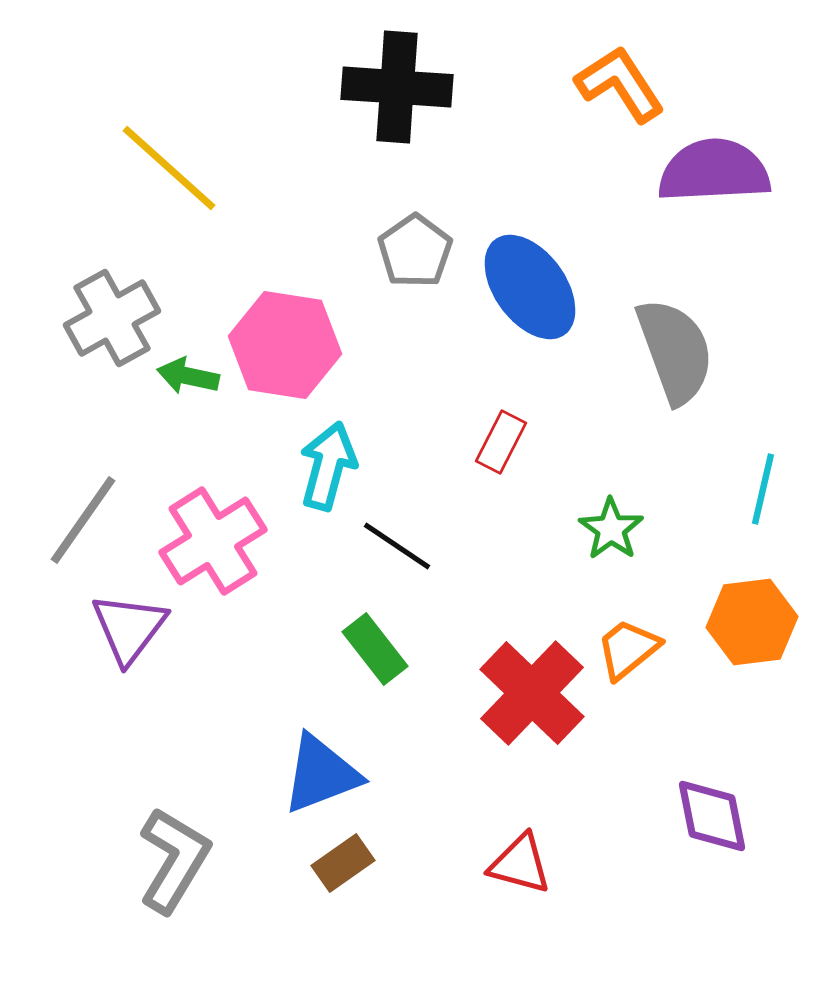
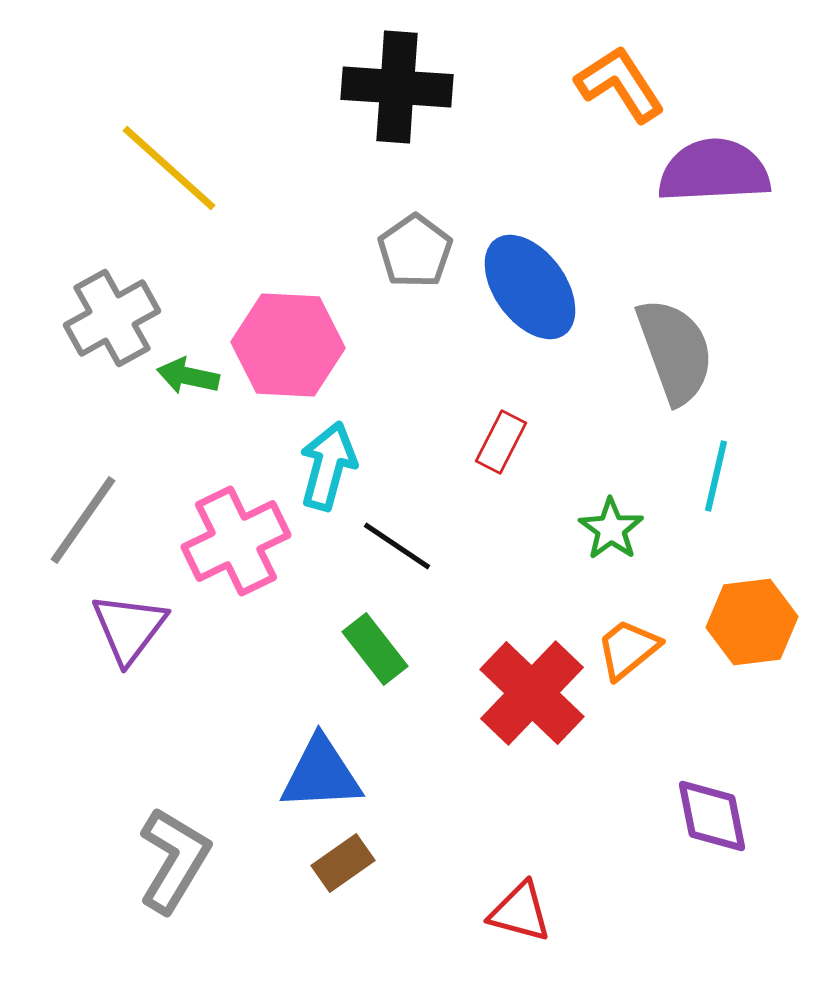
pink hexagon: moved 3 px right; rotated 6 degrees counterclockwise
cyan line: moved 47 px left, 13 px up
pink cross: moved 23 px right; rotated 6 degrees clockwise
blue triangle: rotated 18 degrees clockwise
red triangle: moved 48 px down
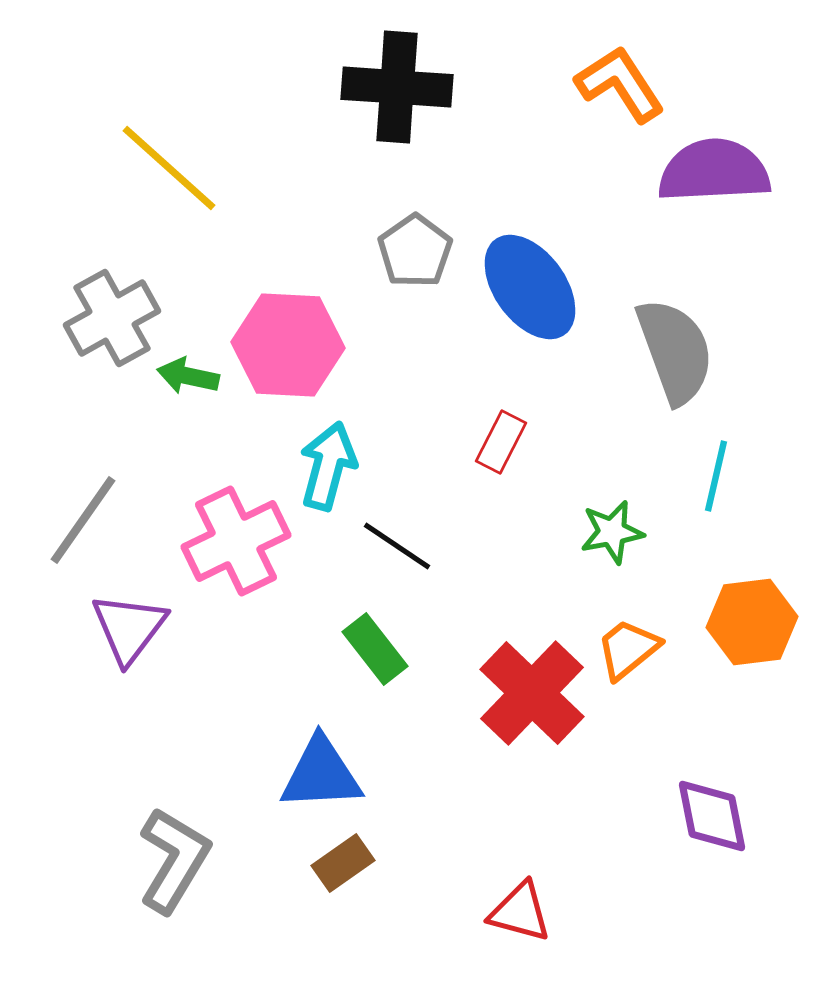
green star: moved 1 px right, 3 px down; rotated 26 degrees clockwise
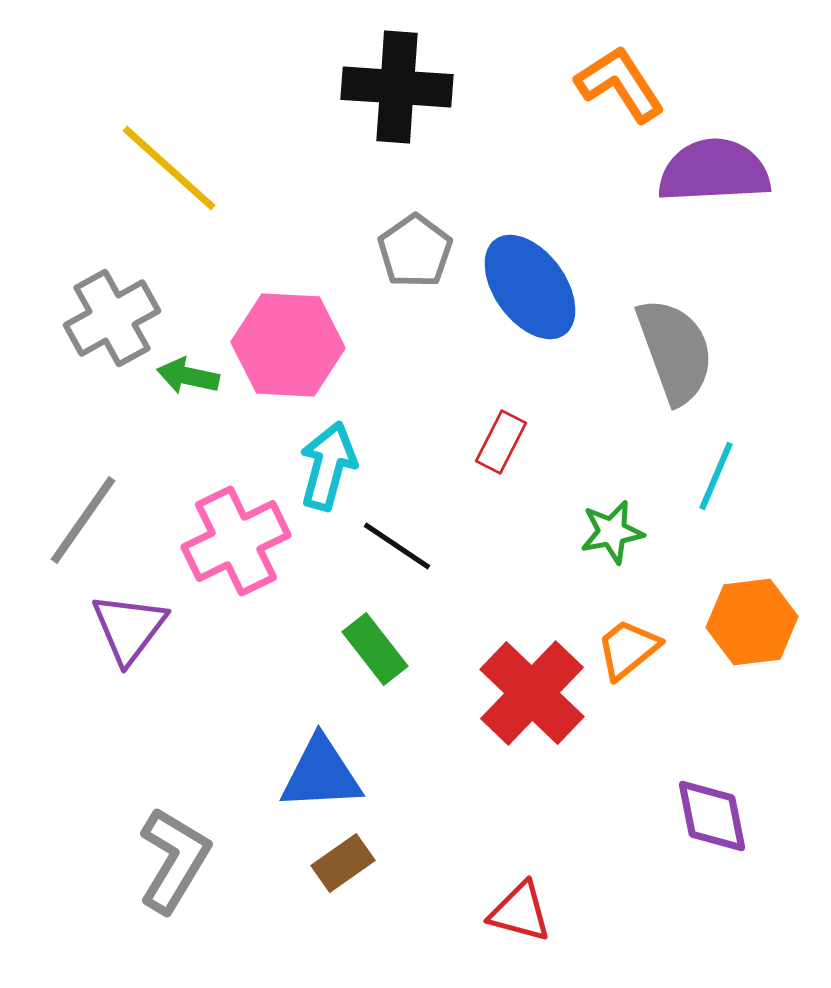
cyan line: rotated 10 degrees clockwise
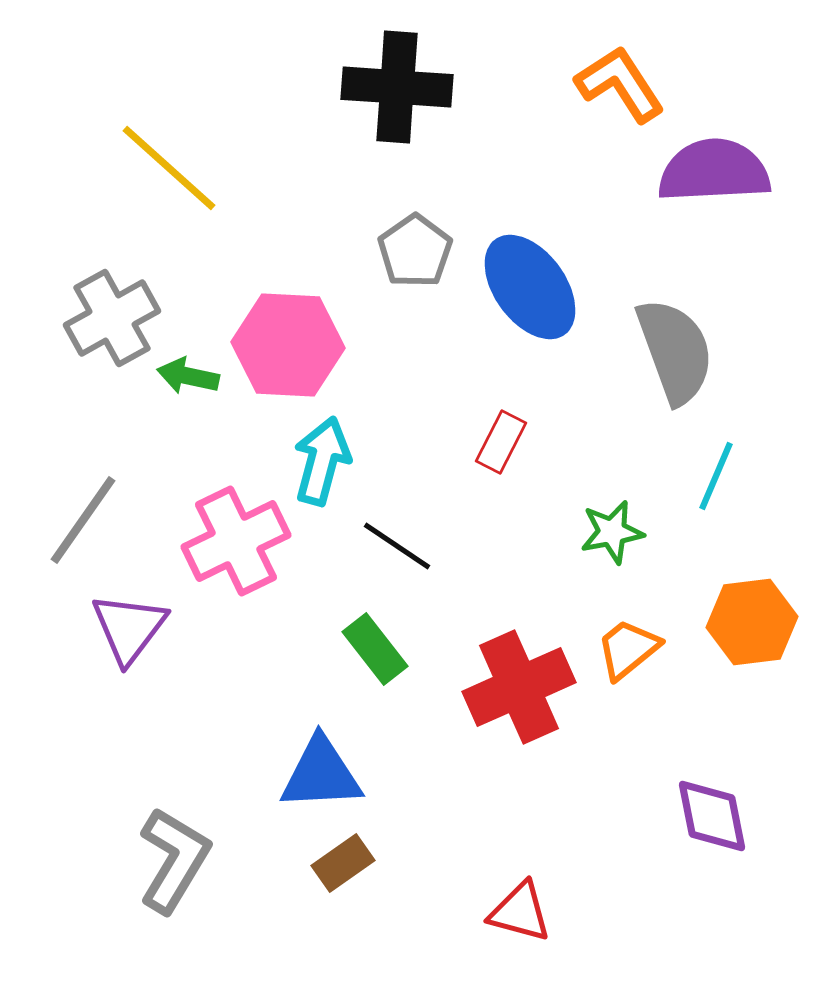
cyan arrow: moved 6 px left, 5 px up
red cross: moved 13 px left, 6 px up; rotated 22 degrees clockwise
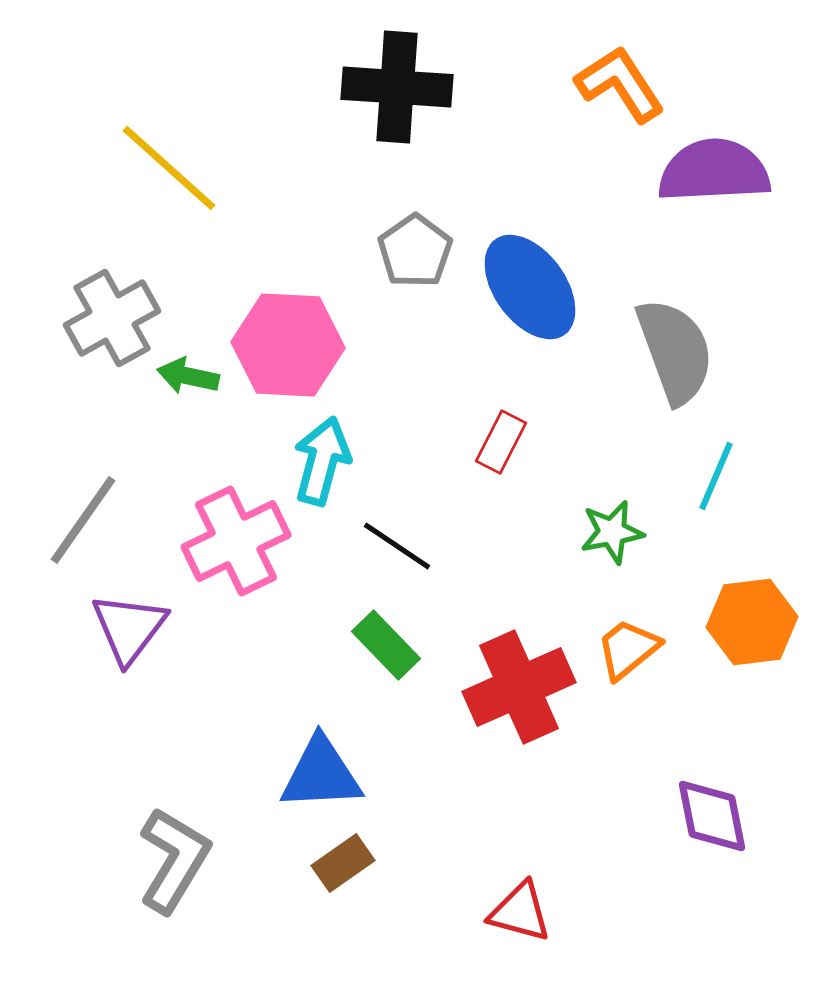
green rectangle: moved 11 px right, 4 px up; rotated 6 degrees counterclockwise
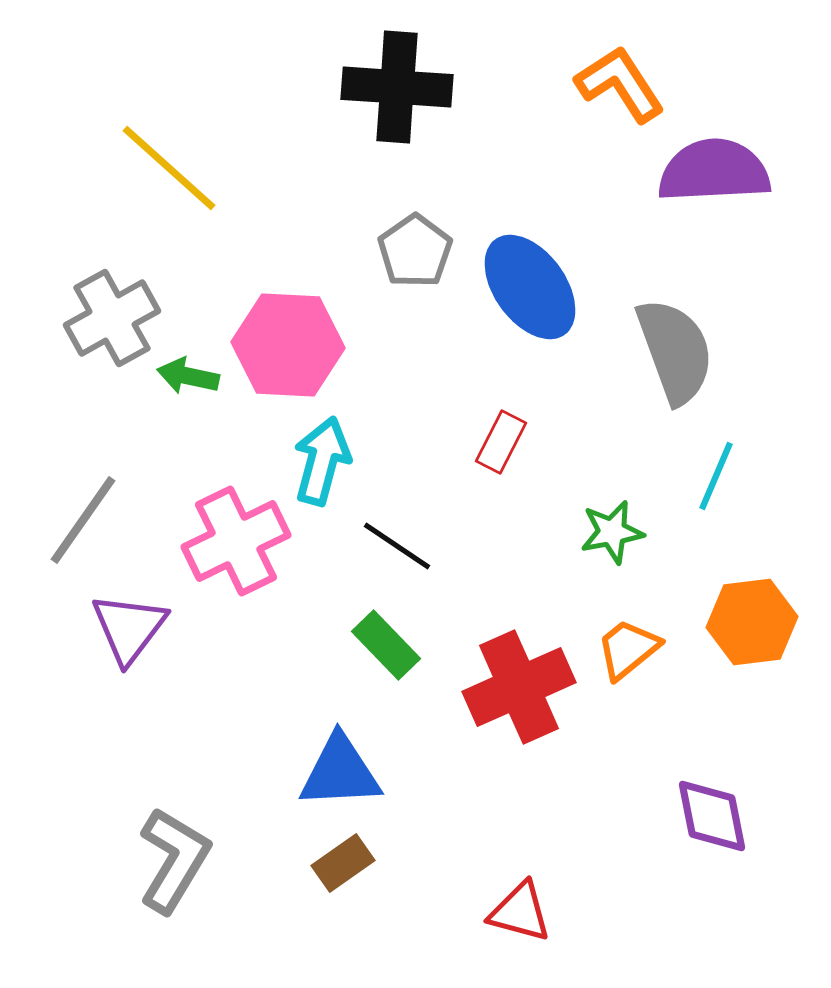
blue triangle: moved 19 px right, 2 px up
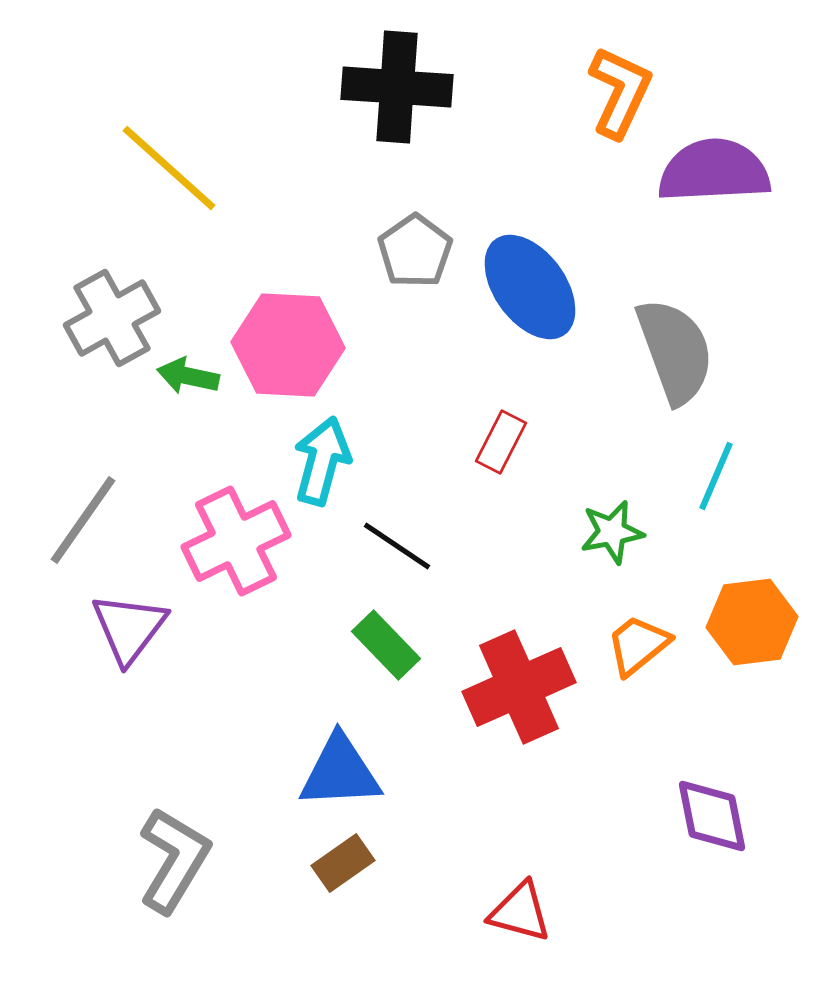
orange L-shape: moved 8 px down; rotated 58 degrees clockwise
orange trapezoid: moved 10 px right, 4 px up
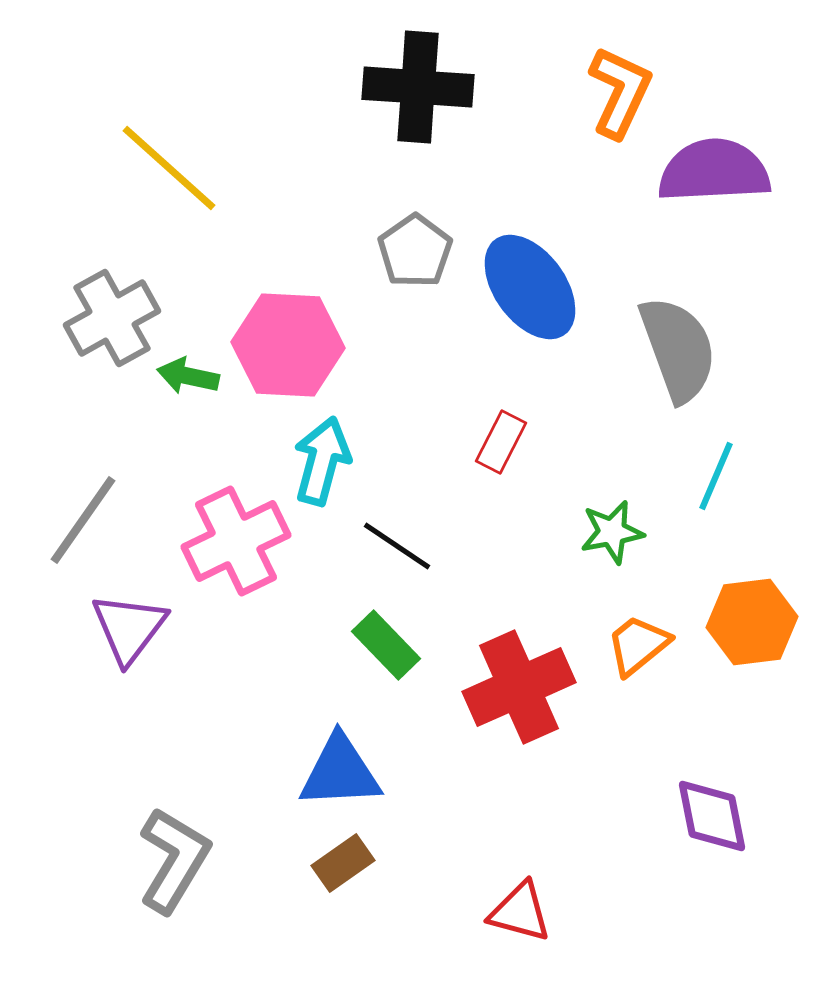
black cross: moved 21 px right
gray semicircle: moved 3 px right, 2 px up
